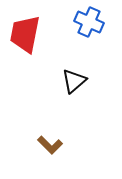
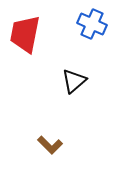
blue cross: moved 3 px right, 2 px down
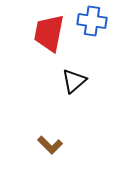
blue cross: moved 3 px up; rotated 16 degrees counterclockwise
red trapezoid: moved 24 px right, 1 px up
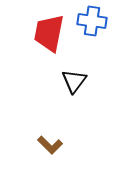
black triangle: rotated 12 degrees counterclockwise
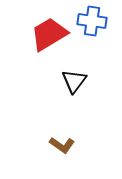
red trapezoid: moved 1 px down; rotated 48 degrees clockwise
brown L-shape: moved 12 px right; rotated 10 degrees counterclockwise
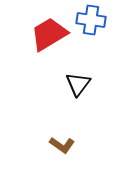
blue cross: moved 1 px left, 1 px up
black triangle: moved 4 px right, 3 px down
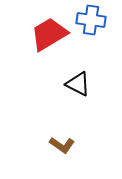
black triangle: rotated 40 degrees counterclockwise
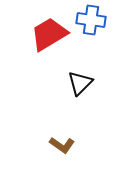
black triangle: moved 2 px right, 1 px up; rotated 48 degrees clockwise
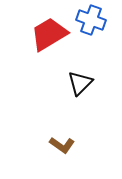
blue cross: rotated 12 degrees clockwise
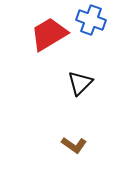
brown L-shape: moved 12 px right
